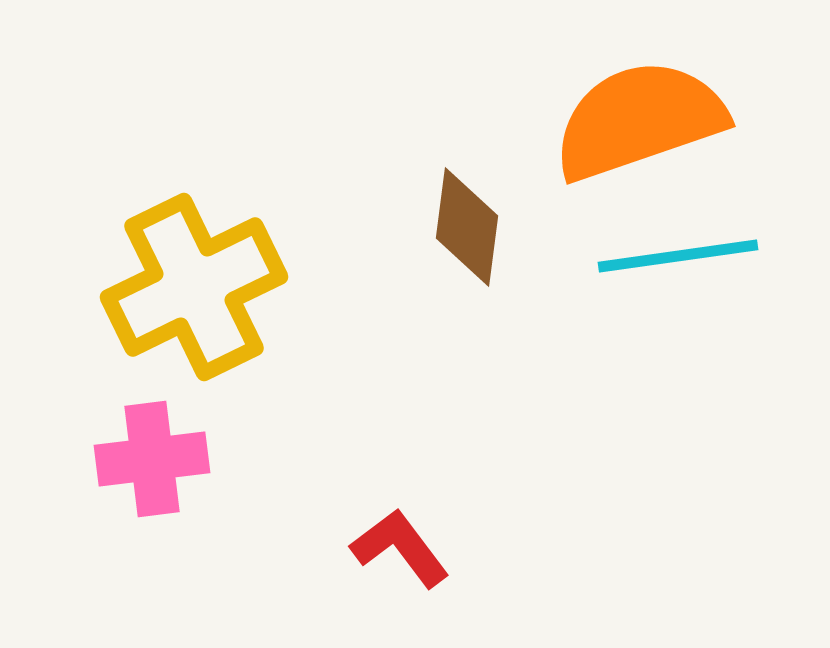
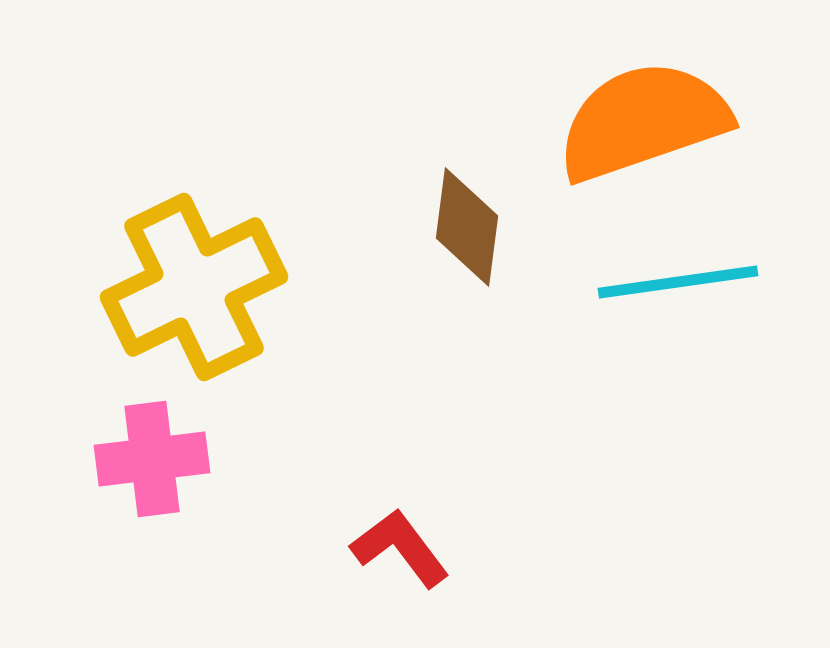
orange semicircle: moved 4 px right, 1 px down
cyan line: moved 26 px down
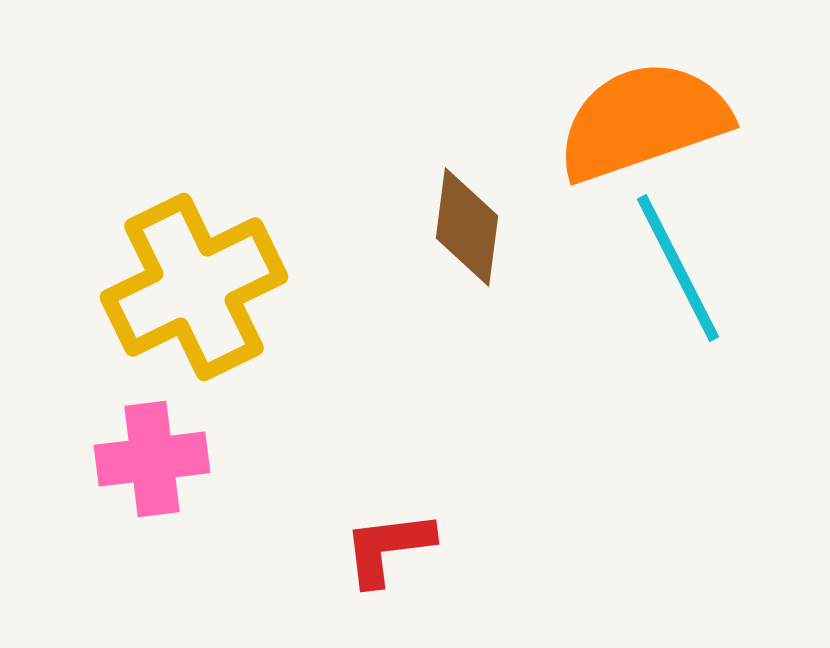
cyan line: moved 14 px up; rotated 71 degrees clockwise
red L-shape: moved 12 px left; rotated 60 degrees counterclockwise
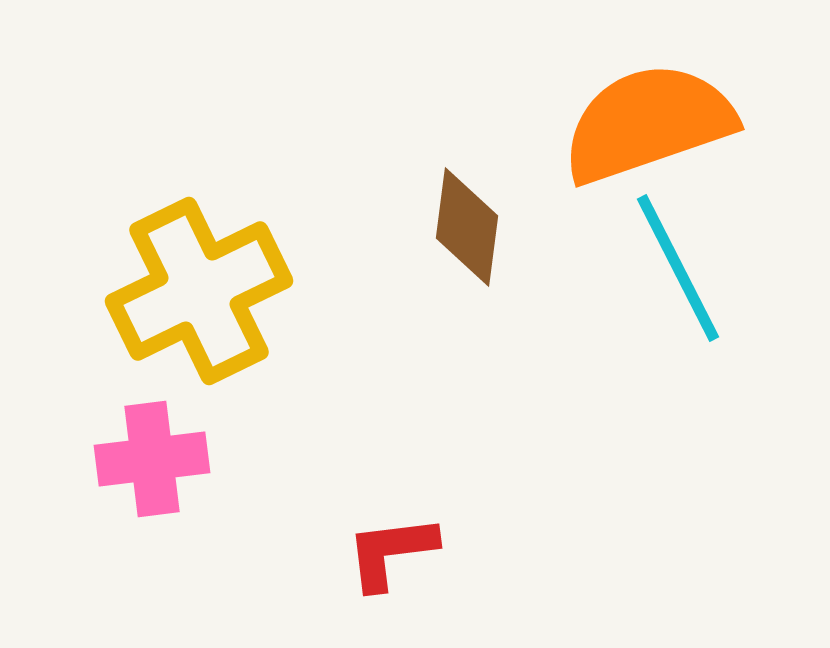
orange semicircle: moved 5 px right, 2 px down
yellow cross: moved 5 px right, 4 px down
red L-shape: moved 3 px right, 4 px down
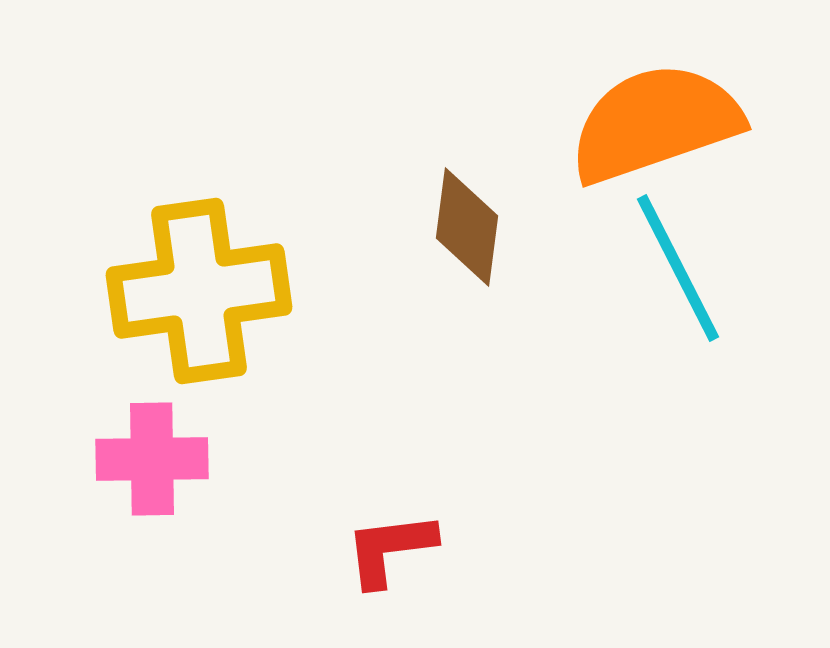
orange semicircle: moved 7 px right
yellow cross: rotated 18 degrees clockwise
pink cross: rotated 6 degrees clockwise
red L-shape: moved 1 px left, 3 px up
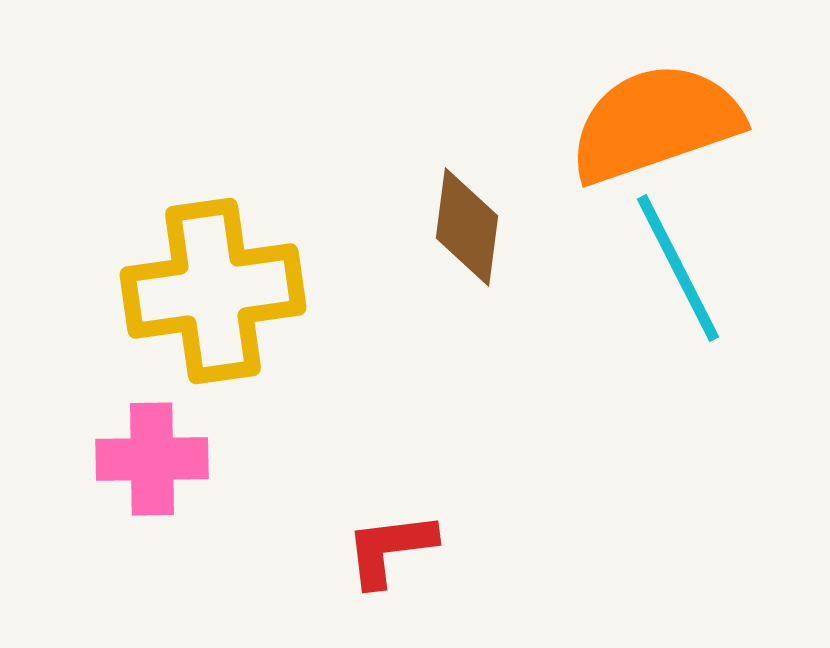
yellow cross: moved 14 px right
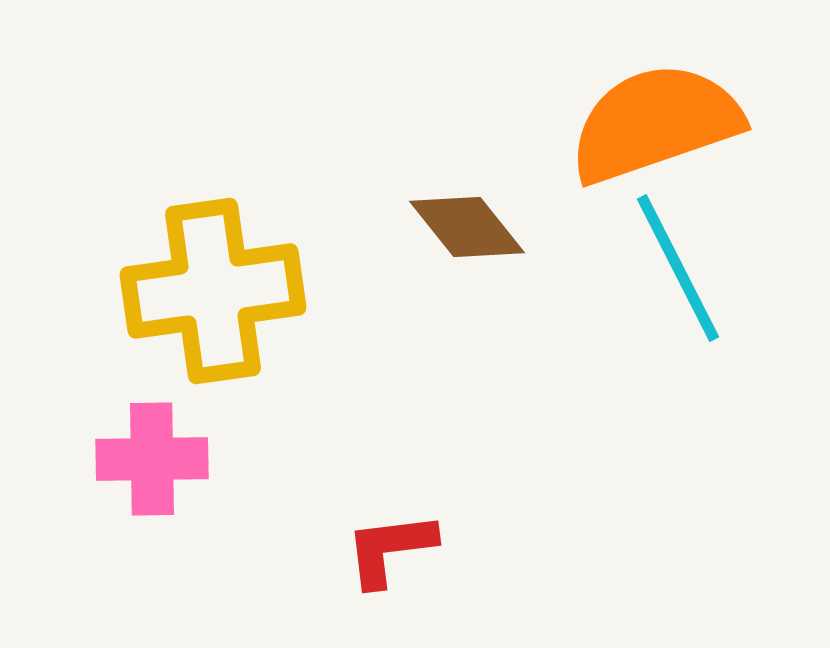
brown diamond: rotated 46 degrees counterclockwise
